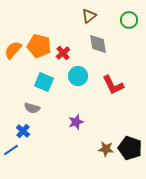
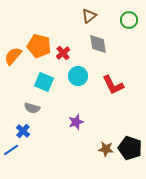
orange semicircle: moved 6 px down
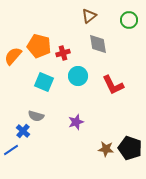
red cross: rotated 24 degrees clockwise
gray semicircle: moved 4 px right, 8 px down
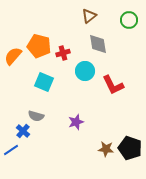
cyan circle: moved 7 px right, 5 px up
